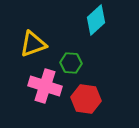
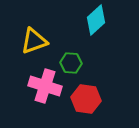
yellow triangle: moved 1 px right, 3 px up
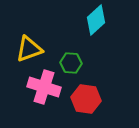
yellow triangle: moved 5 px left, 8 px down
pink cross: moved 1 px left, 1 px down
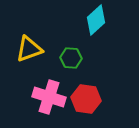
green hexagon: moved 5 px up
pink cross: moved 5 px right, 10 px down
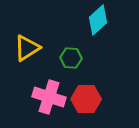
cyan diamond: moved 2 px right
yellow triangle: moved 2 px left, 1 px up; rotated 12 degrees counterclockwise
red hexagon: rotated 8 degrees counterclockwise
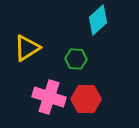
green hexagon: moved 5 px right, 1 px down
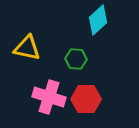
yellow triangle: rotated 44 degrees clockwise
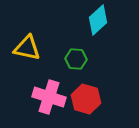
red hexagon: rotated 16 degrees clockwise
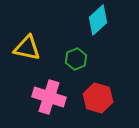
green hexagon: rotated 25 degrees counterclockwise
red hexagon: moved 12 px right, 1 px up
